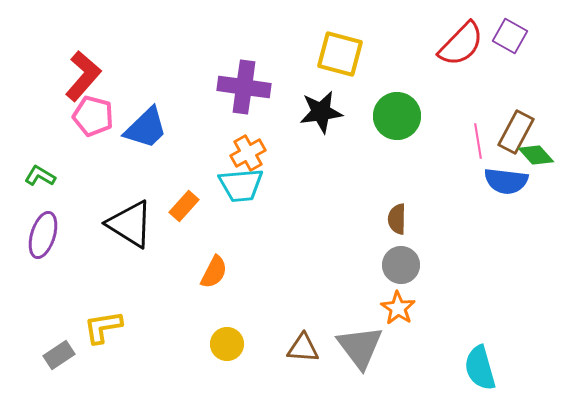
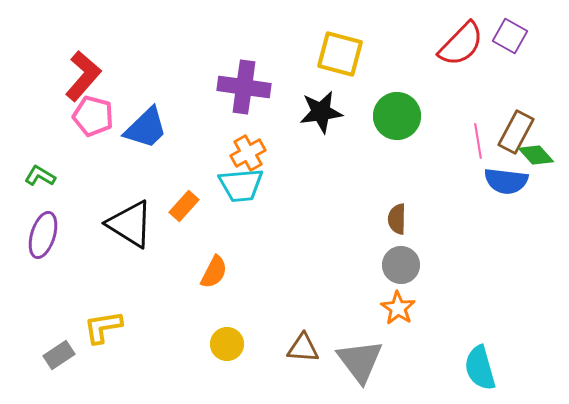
gray triangle: moved 14 px down
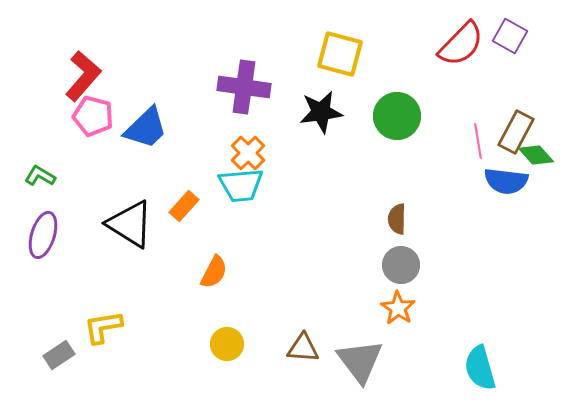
orange cross: rotated 16 degrees counterclockwise
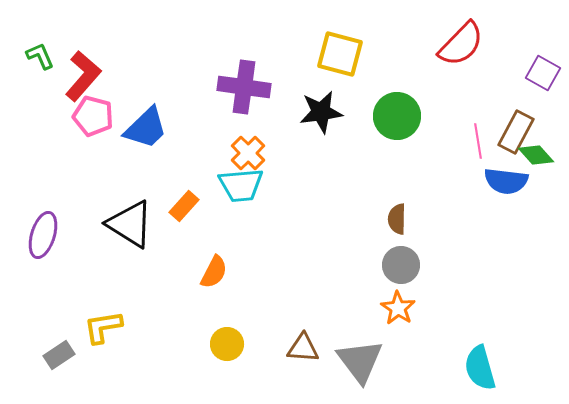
purple square: moved 33 px right, 37 px down
green L-shape: moved 120 px up; rotated 36 degrees clockwise
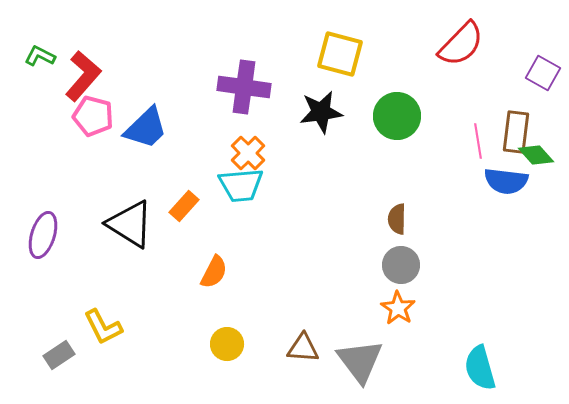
green L-shape: rotated 40 degrees counterclockwise
brown rectangle: rotated 21 degrees counterclockwise
yellow L-shape: rotated 108 degrees counterclockwise
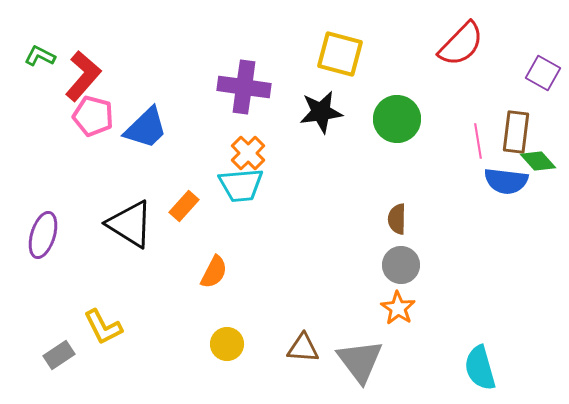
green circle: moved 3 px down
green diamond: moved 2 px right, 6 px down
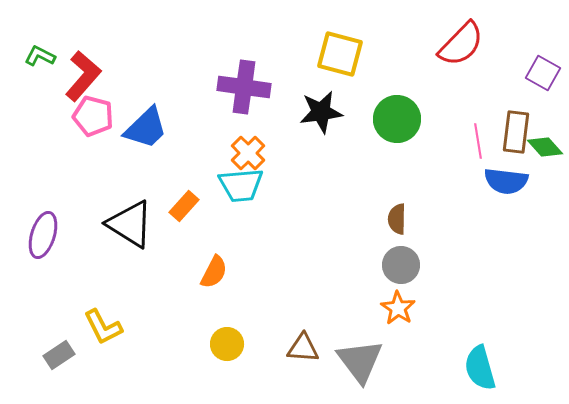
green diamond: moved 7 px right, 14 px up
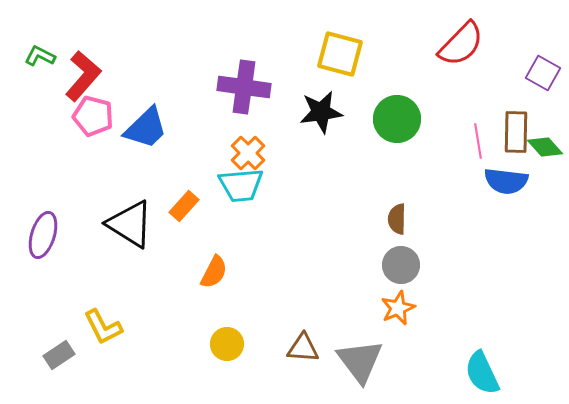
brown rectangle: rotated 6 degrees counterclockwise
orange star: rotated 16 degrees clockwise
cyan semicircle: moved 2 px right, 5 px down; rotated 9 degrees counterclockwise
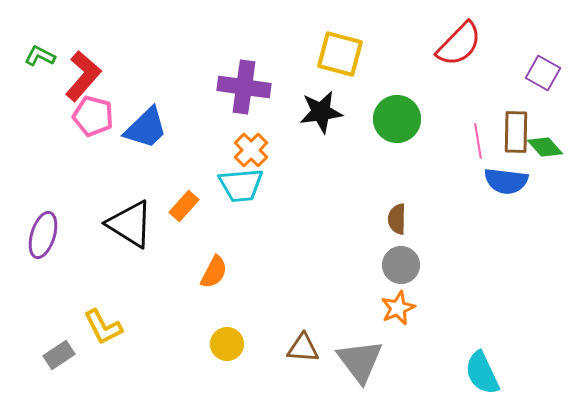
red semicircle: moved 2 px left
orange cross: moved 3 px right, 3 px up
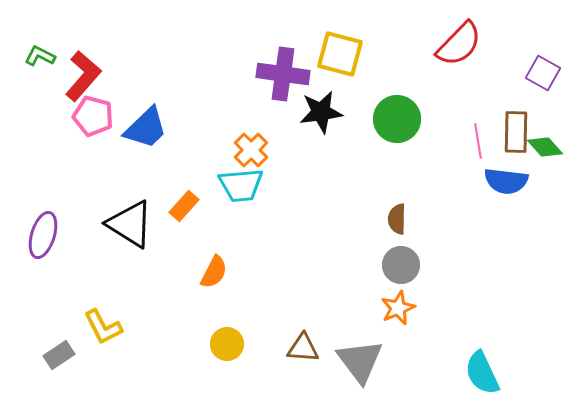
purple cross: moved 39 px right, 13 px up
